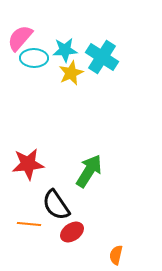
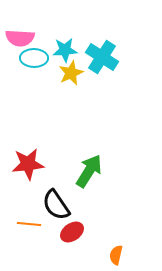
pink semicircle: rotated 128 degrees counterclockwise
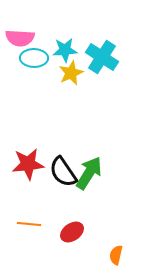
green arrow: moved 2 px down
black semicircle: moved 7 px right, 33 px up
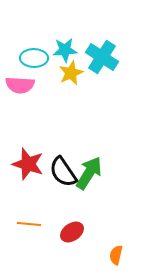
pink semicircle: moved 47 px down
red star: rotated 24 degrees clockwise
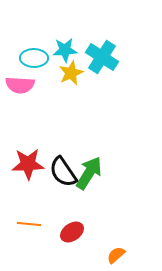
red star: rotated 20 degrees counterclockwise
orange semicircle: rotated 36 degrees clockwise
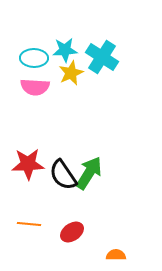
pink semicircle: moved 15 px right, 2 px down
black semicircle: moved 3 px down
orange semicircle: rotated 42 degrees clockwise
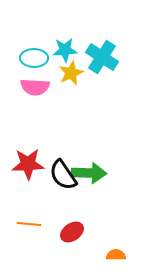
green arrow: rotated 60 degrees clockwise
